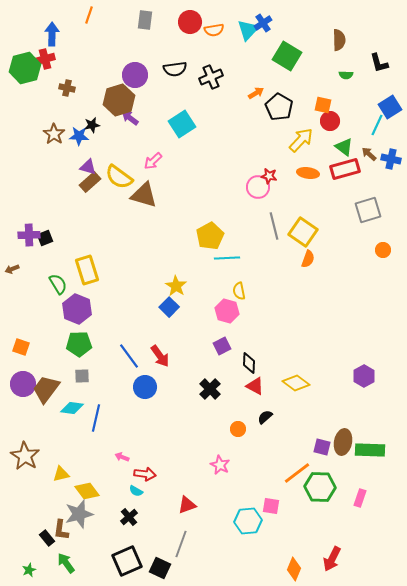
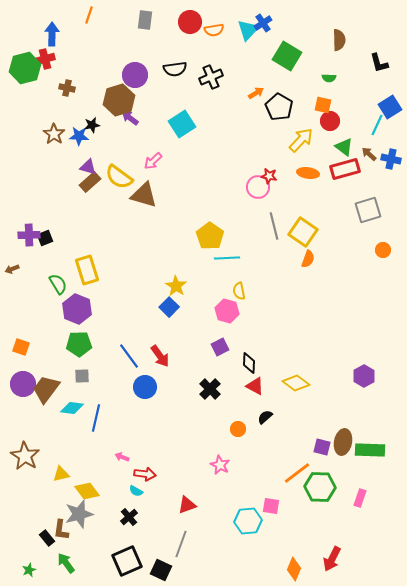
green semicircle at (346, 75): moved 17 px left, 3 px down
yellow pentagon at (210, 236): rotated 8 degrees counterclockwise
purple square at (222, 346): moved 2 px left, 1 px down
black square at (160, 568): moved 1 px right, 2 px down
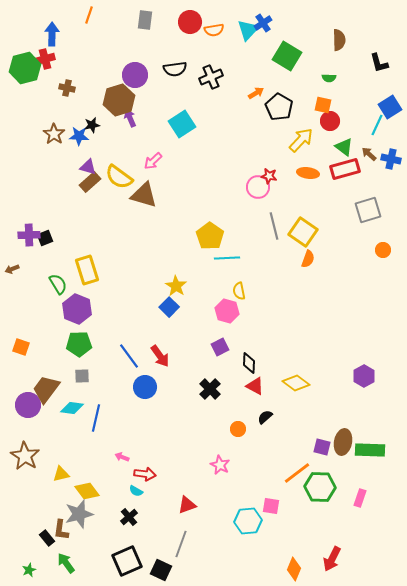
purple arrow at (130, 118): rotated 30 degrees clockwise
purple circle at (23, 384): moved 5 px right, 21 px down
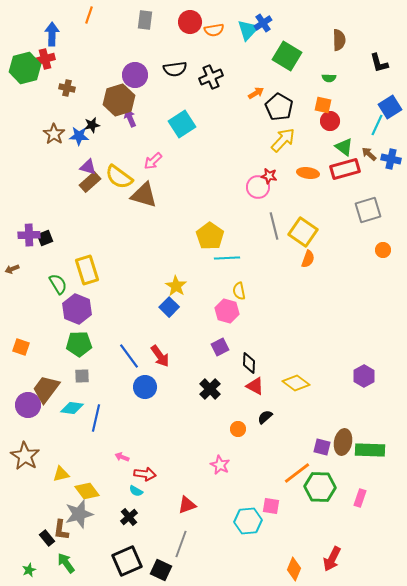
yellow arrow at (301, 140): moved 18 px left
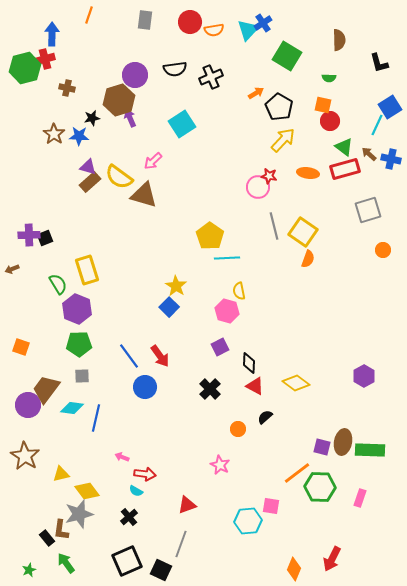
black star at (92, 125): moved 7 px up
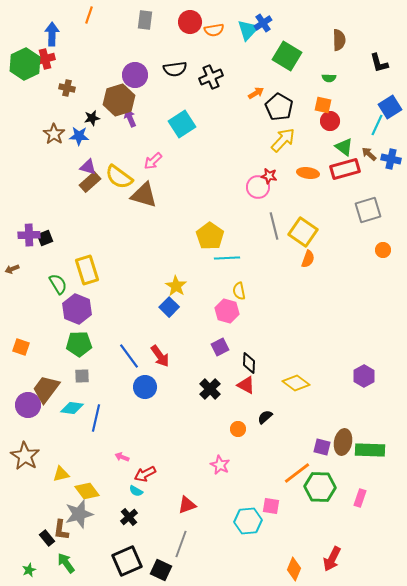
green hexagon at (25, 68): moved 4 px up; rotated 12 degrees counterclockwise
red triangle at (255, 386): moved 9 px left, 1 px up
red arrow at (145, 474): rotated 145 degrees clockwise
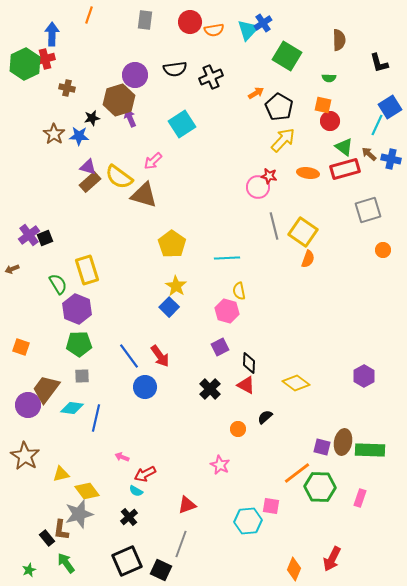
purple cross at (29, 235): rotated 35 degrees counterclockwise
yellow pentagon at (210, 236): moved 38 px left, 8 px down
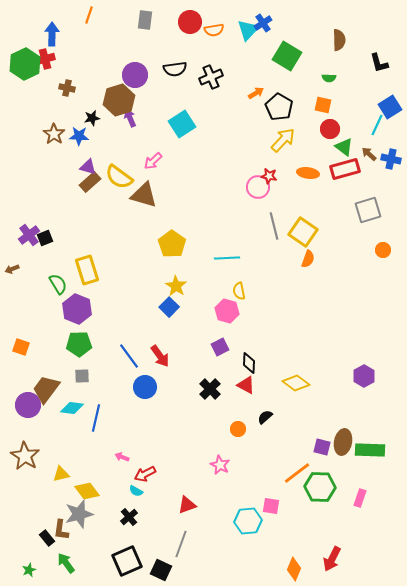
red circle at (330, 121): moved 8 px down
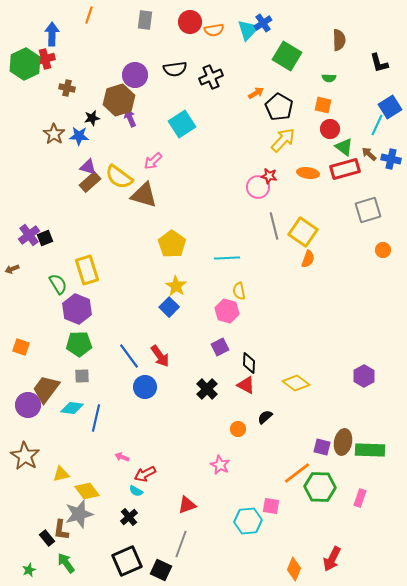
black cross at (210, 389): moved 3 px left
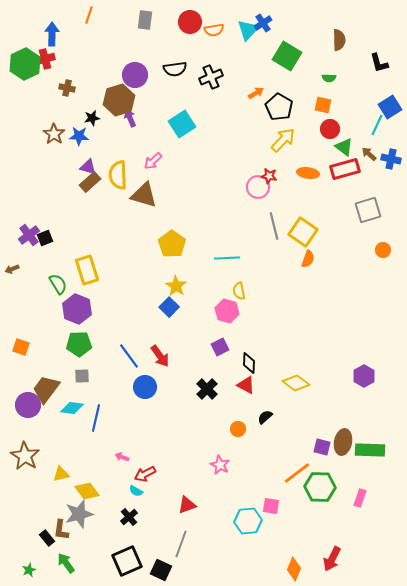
yellow semicircle at (119, 177): moved 1 px left, 2 px up; rotated 52 degrees clockwise
